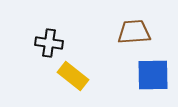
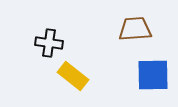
brown trapezoid: moved 1 px right, 3 px up
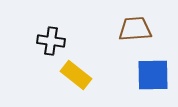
black cross: moved 2 px right, 2 px up
yellow rectangle: moved 3 px right, 1 px up
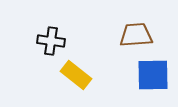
brown trapezoid: moved 1 px right, 6 px down
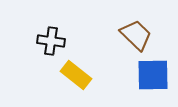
brown trapezoid: rotated 48 degrees clockwise
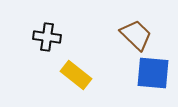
black cross: moved 4 px left, 4 px up
blue square: moved 2 px up; rotated 6 degrees clockwise
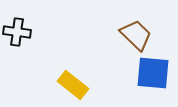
black cross: moved 30 px left, 5 px up
yellow rectangle: moved 3 px left, 10 px down
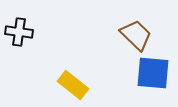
black cross: moved 2 px right
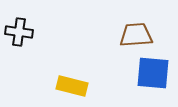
brown trapezoid: rotated 48 degrees counterclockwise
yellow rectangle: moved 1 px left, 1 px down; rotated 24 degrees counterclockwise
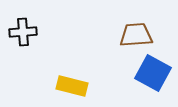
black cross: moved 4 px right; rotated 12 degrees counterclockwise
blue square: rotated 24 degrees clockwise
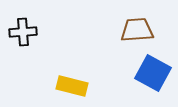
brown trapezoid: moved 1 px right, 5 px up
